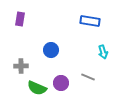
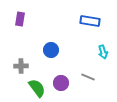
green semicircle: rotated 150 degrees counterclockwise
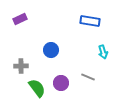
purple rectangle: rotated 56 degrees clockwise
